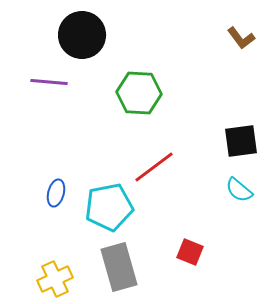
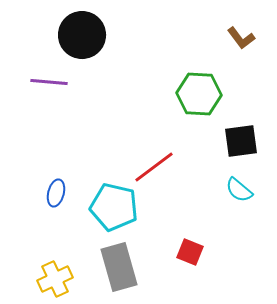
green hexagon: moved 60 px right, 1 px down
cyan pentagon: moved 5 px right; rotated 24 degrees clockwise
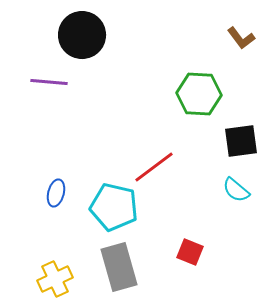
cyan semicircle: moved 3 px left
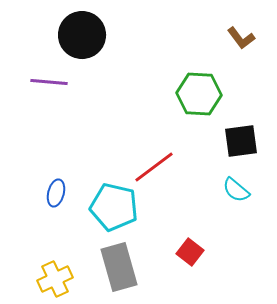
red square: rotated 16 degrees clockwise
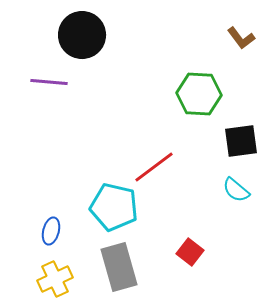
blue ellipse: moved 5 px left, 38 px down
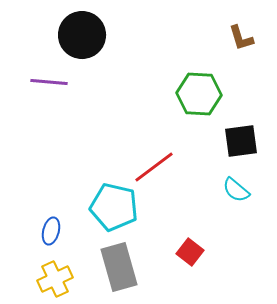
brown L-shape: rotated 20 degrees clockwise
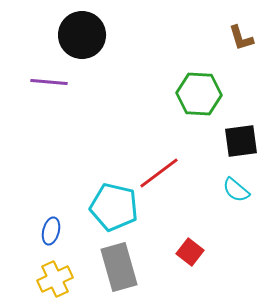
red line: moved 5 px right, 6 px down
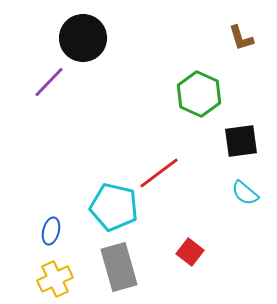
black circle: moved 1 px right, 3 px down
purple line: rotated 51 degrees counterclockwise
green hexagon: rotated 21 degrees clockwise
cyan semicircle: moved 9 px right, 3 px down
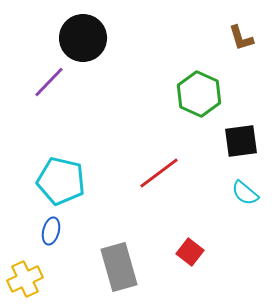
cyan pentagon: moved 53 px left, 26 px up
yellow cross: moved 30 px left
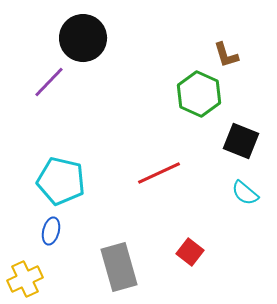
brown L-shape: moved 15 px left, 17 px down
black square: rotated 30 degrees clockwise
red line: rotated 12 degrees clockwise
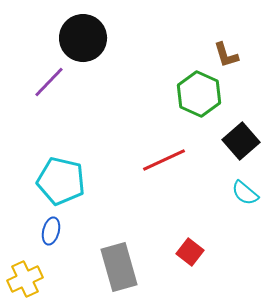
black square: rotated 27 degrees clockwise
red line: moved 5 px right, 13 px up
